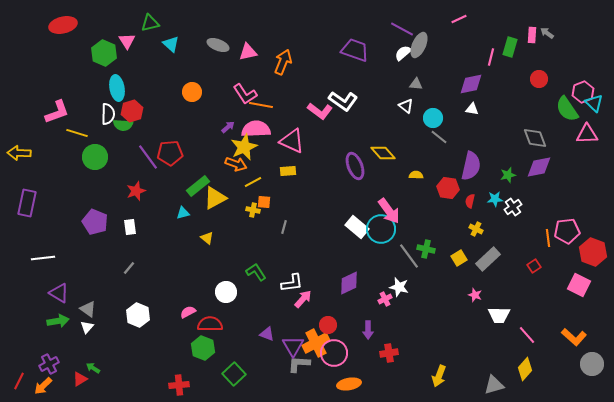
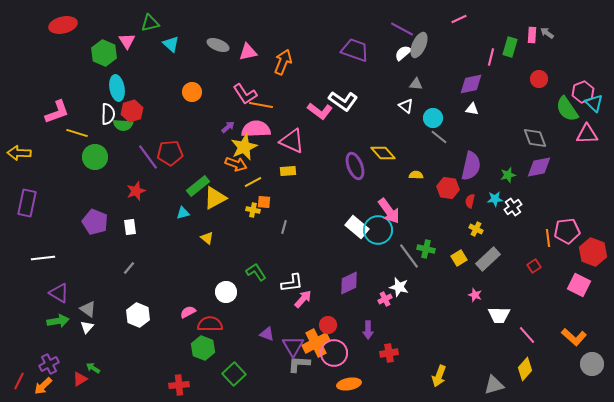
cyan circle at (381, 229): moved 3 px left, 1 px down
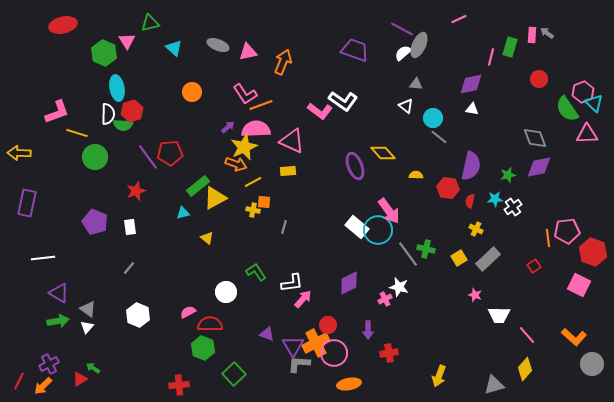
cyan triangle at (171, 44): moved 3 px right, 4 px down
orange line at (261, 105): rotated 30 degrees counterclockwise
gray line at (409, 256): moved 1 px left, 2 px up
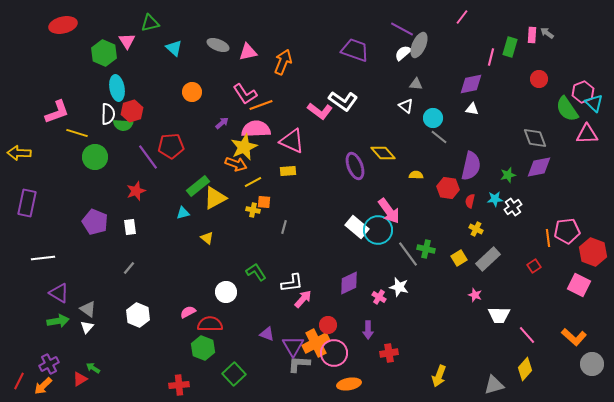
pink line at (459, 19): moved 3 px right, 2 px up; rotated 28 degrees counterclockwise
purple arrow at (228, 127): moved 6 px left, 4 px up
red pentagon at (170, 153): moved 1 px right, 7 px up
pink cross at (385, 299): moved 6 px left, 2 px up; rotated 32 degrees counterclockwise
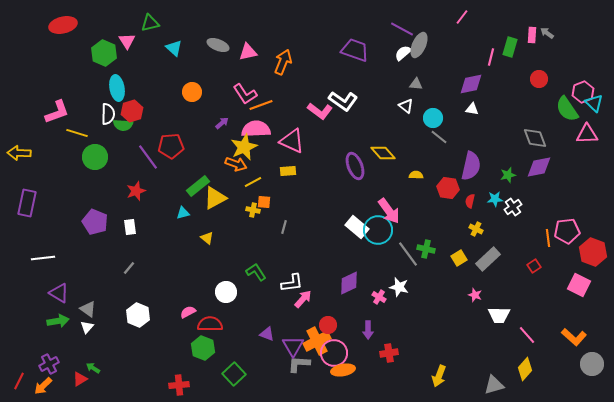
orange cross at (316, 343): moved 1 px right, 2 px up
orange ellipse at (349, 384): moved 6 px left, 14 px up
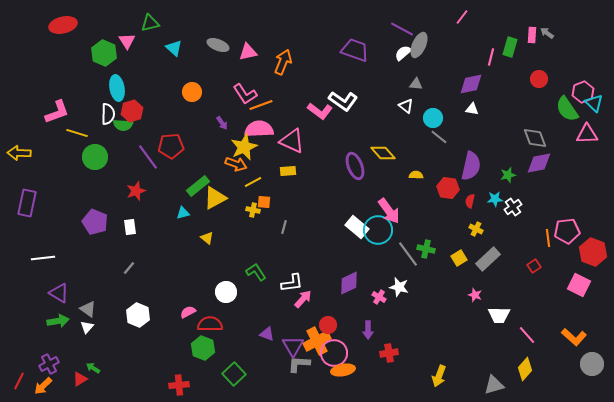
purple arrow at (222, 123): rotated 96 degrees clockwise
pink semicircle at (256, 129): moved 3 px right
purple diamond at (539, 167): moved 4 px up
